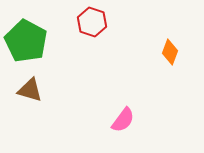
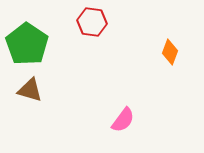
red hexagon: rotated 12 degrees counterclockwise
green pentagon: moved 1 px right, 3 px down; rotated 6 degrees clockwise
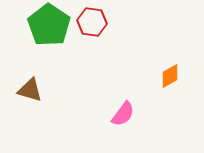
green pentagon: moved 22 px right, 19 px up
orange diamond: moved 24 px down; rotated 40 degrees clockwise
pink semicircle: moved 6 px up
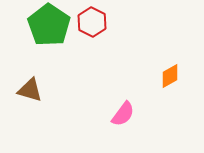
red hexagon: rotated 20 degrees clockwise
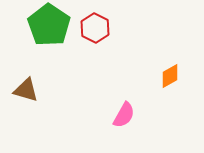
red hexagon: moved 3 px right, 6 px down
brown triangle: moved 4 px left
pink semicircle: moved 1 px right, 1 px down; rotated 8 degrees counterclockwise
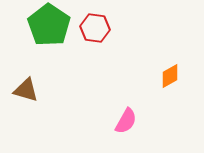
red hexagon: rotated 20 degrees counterclockwise
pink semicircle: moved 2 px right, 6 px down
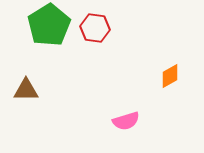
green pentagon: rotated 6 degrees clockwise
brown triangle: rotated 16 degrees counterclockwise
pink semicircle: rotated 44 degrees clockwise
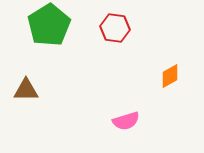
red hexagon: moved 20 px right
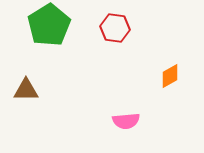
pink semicircle: rotated 12 degrees clockwise
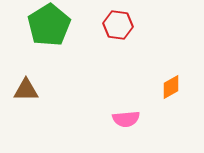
red hexagon: moved 3 px right, 3 px up
orange diamond: moved 1 px right, 11 px down
pink semicircle: moved 2 px up
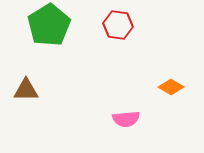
orange diamond: rotated 60 degrees clockwise
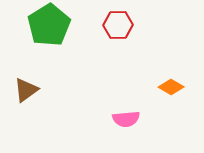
red hexagon: rotated 8 degrees counterclockwise
brown triangle: rotated 36 degrees counterclockwise
